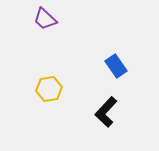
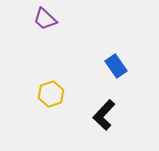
yellow hexagon: moved 2 px right, 5 px down; rotated 10 degrees counterclockwise
black L-shape: moved 2 px left, 3 px down
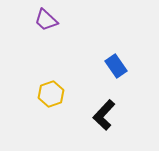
purple trapezoid: moved 1 px right, 1 px down
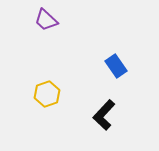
yellow hexagon: moved 4 px left
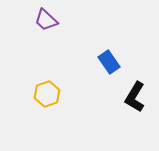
blue rectangle: moved 7 px left, 4 px up
black L-shape: moved 31 px right, 18 px up; rotated 12 degrees counterclockwise
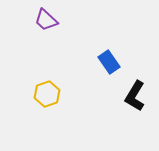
black L-shape: moved 1 px up
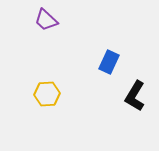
blue rectangle: rotated 60 degrees clockwise
yellow hexagon: rotated 15 degrees clockwise
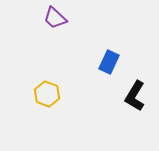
purple trapezoid: moved 9 px right, 2 px up
yellow hexagon: rotated 25 degrees clockwise
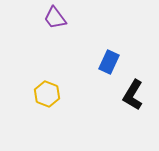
purple trapezoid: rotated 10 degrees clockwise
black L-shape: moved 2 px left, 1 px up
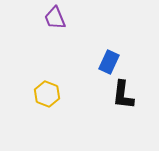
purple trapezoid: rotated 15 degrees clockwise
black L-shape: moved 10 px left; rotated 24 degrees counterclockwise
